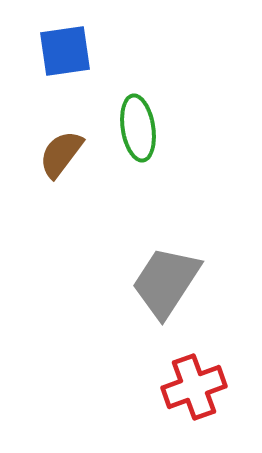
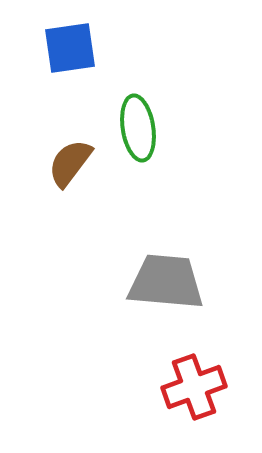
blue square: moved 5 px right, 3 px up
brown semicircle: moved 9 px right, 9 px down
gray trapezoid: rotated 62 degrees clockwise
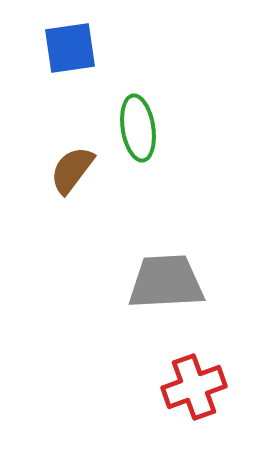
brown semicircle: moved 2 px right, 7 px down
gray trapezoid: rotated 8 degrees counterclockwise
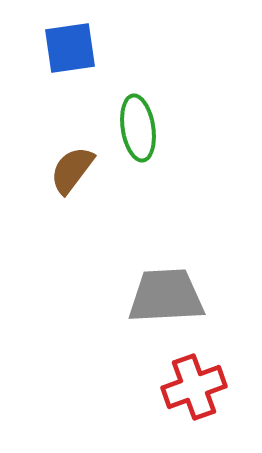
gray trapezoid: moved 14 px down
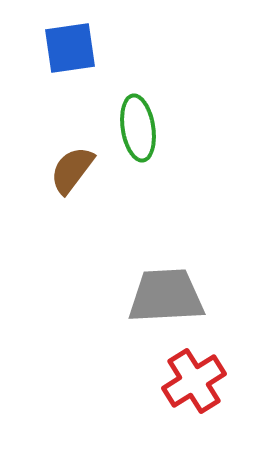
red cross: moved 6 px up; rotated 12 degrees counterclockwise
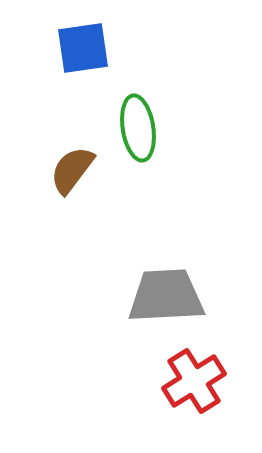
blue square: moved 13 px right
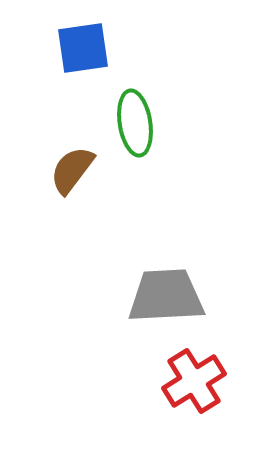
green ellipse: moved 3 px left, 5 px up
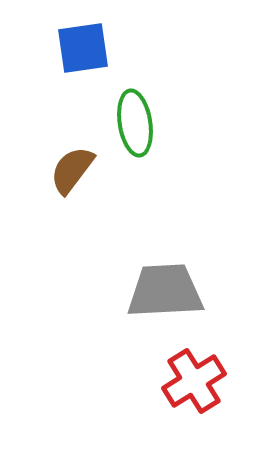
gray trapezoid: moved 1 px left, 5 px up
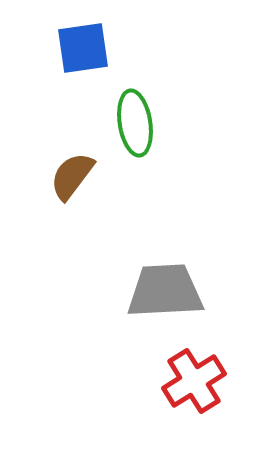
brown semicircle: moved 6 px down
